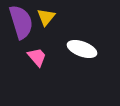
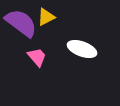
yellow triangle: rotated 24 degrees clockwise
purple semicircle: moved 1 px down; rotated 36 degrees counterclockwise
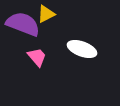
yellow triangle: moved 3 px up
purple semicircle: moved 2 px right, 1 px down; rotated 16 degrees counterclockwise
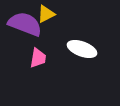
purple semicircle: moved 2 px right
pink trapezoid: moved 1 px right, 1 px down; rotated 50 degrees clockwise
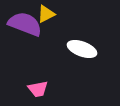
pink trapezoid: moved 31 px down; rotated 70 degrees clockwise
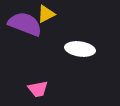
white ellipse: moved 2 px left; rotated 12 degrees counterclockwise
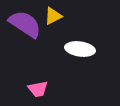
yellow triangle: moved 7 px right, 2 px down
purple semicircle: rotated 12 degrees clockwise
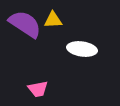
yellow triangle: moved 4 px down; rotated 24 degrees clockwise
white ellipse: moved 2 px right
